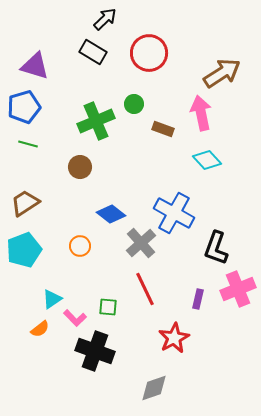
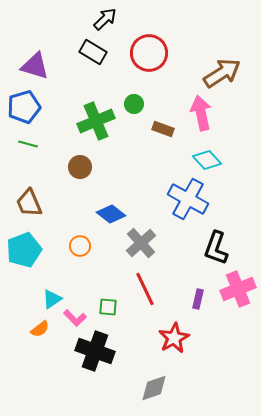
brown trapezoid: moved 4 px right; rotated 80 degrees counterclockwise
blue cross: moved 14 px right, 14 px up
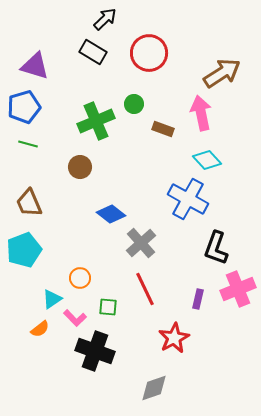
orange circle: moved 32 px down
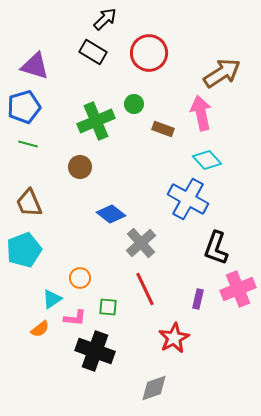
pink L-shape: rotated 40 degrees counterclockwise
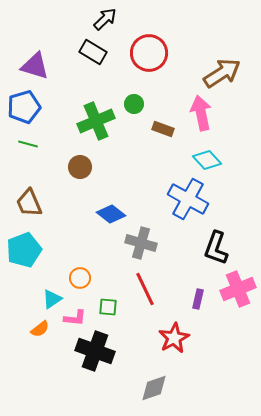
gray cross: rotated 32 degrees counterclockwise
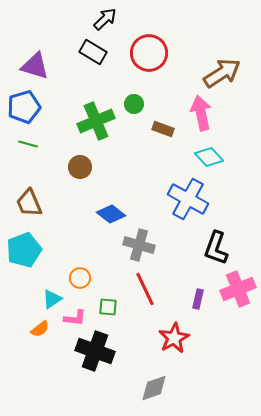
cyan diamond: moved 2 px right, 3 px up
gray cross: moved 2 px left, 2 px down
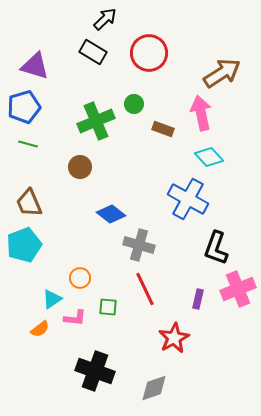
cyan pentagon: moved 5 px up
black cross: moved 20 px down
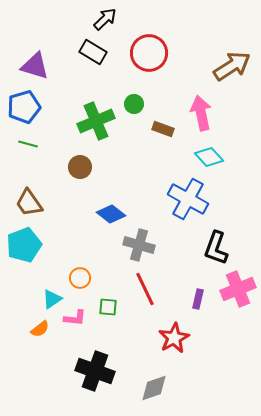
brown arrow: moved 10 px right, 7 px up
brown trapezoid: rotated 12 degrees counterclockwise
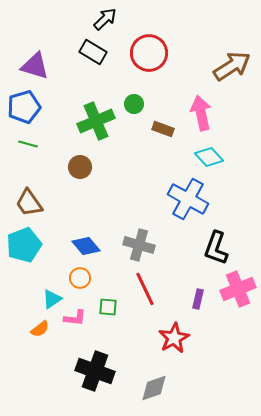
blue diamond: moved 25 px left, 32 px down; rotated 12 degrees clockwise
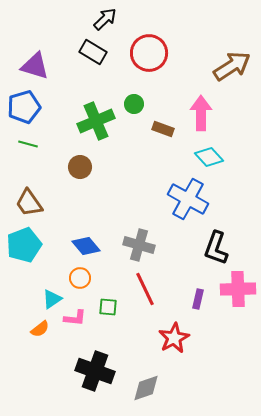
pink arrow: rotated 12 degrees clockwise
pink cross: rotated 20 degrees clockwise
gray diamond: moved 8 px left
